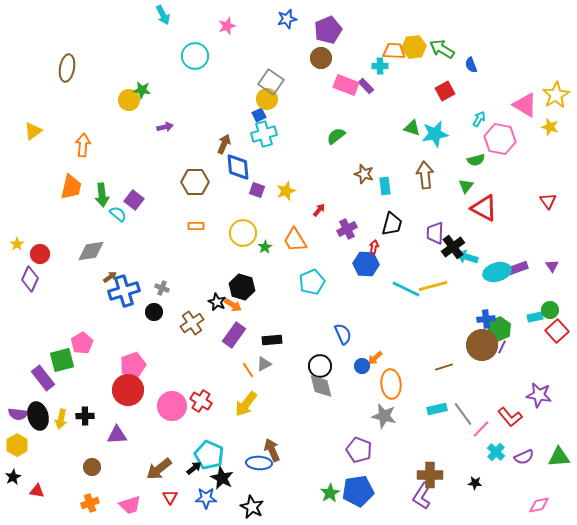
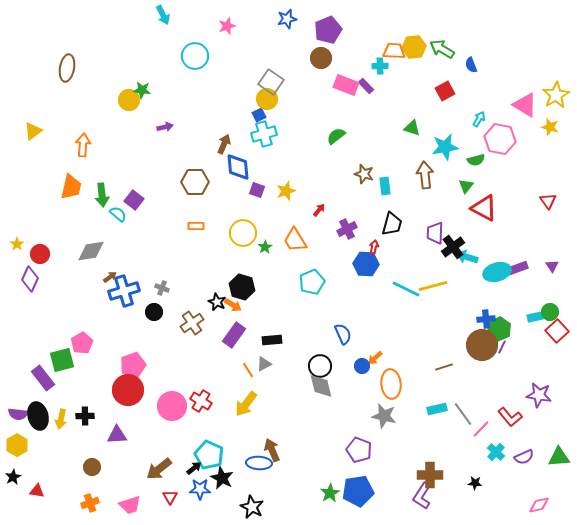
cyan star at (435, 134): moved 10 px right, 13 px down
green circle at (550, 310): moved 2 px down
blue star at (206, 498): moved 6 px left, 9 px up
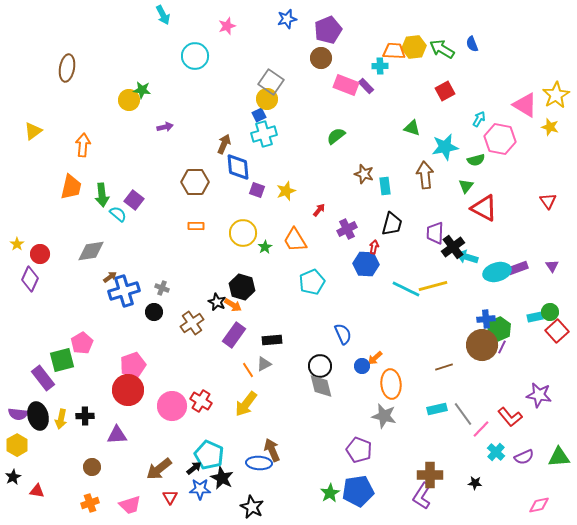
blue semicircle at (471, 65): moved 1 px right, 21 px up
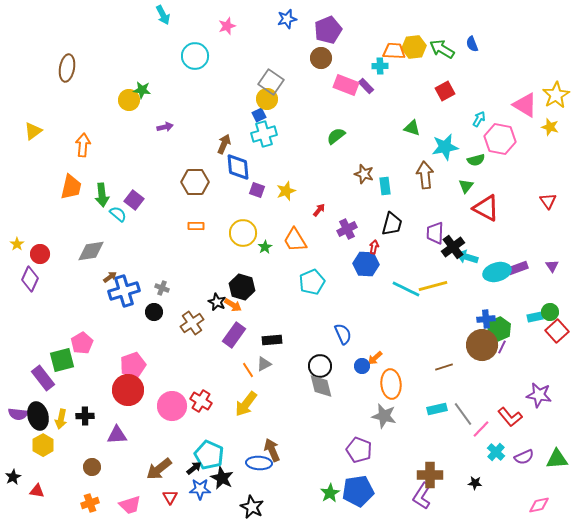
red triangle at (484, 208): moved 2 px right
yellow hexagon at (17, 445): moved 26 px right
green triangle at (559, 457): moved 2 px left, 2 px down
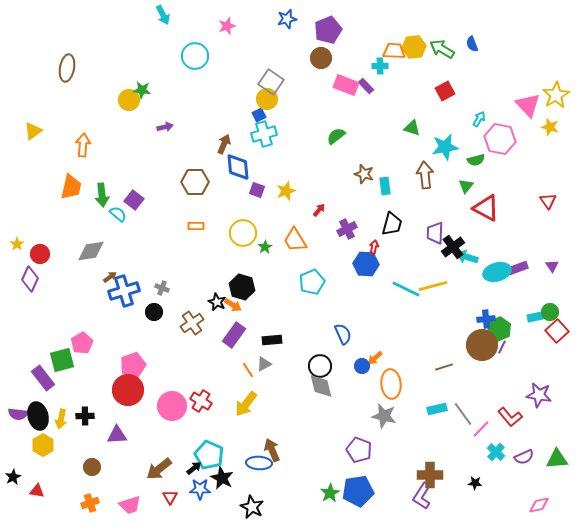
pink triangle at (525, 105): moved 3 px right; rotated 16 degrees clockwise
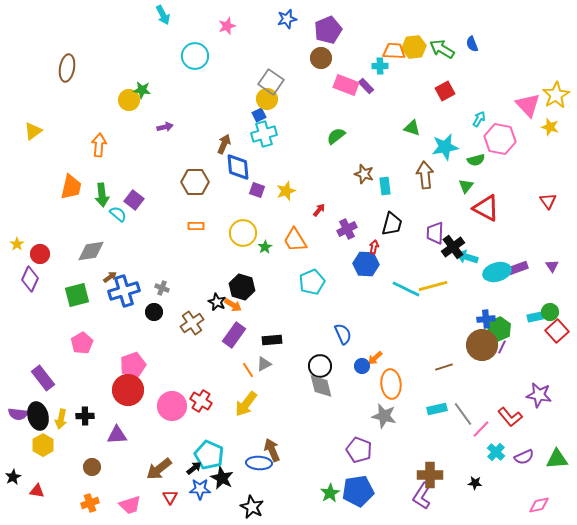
orange arrow at (83, 145): moved 16 px right
green square at (62, 360): moved 15 px right, 65 px up
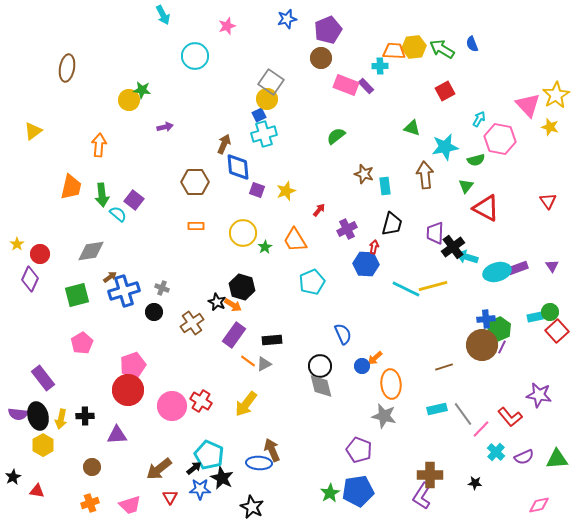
orange line at (248, 370): moved 9 px up; rotated 21 degrees counterclockwise
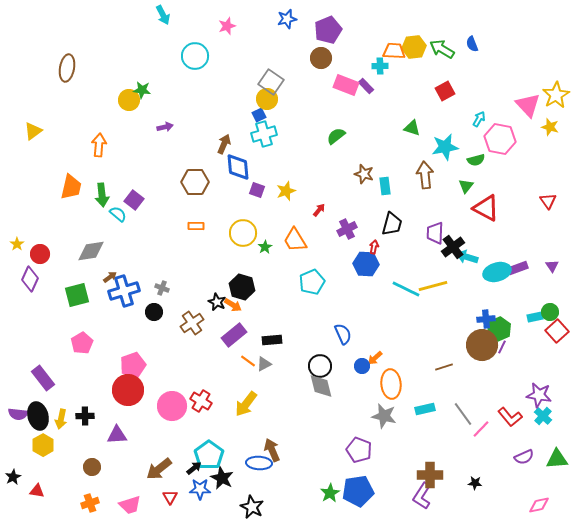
purple rectangle at (234, 335): rotated 15 degrees clockwise
cyan rectangle at (437, 409): moved 12 px left
cyan cross at (496, 452): moved 47 px right, 36 px up
cyan pentagon at (209, 455): rotated 12 degrees clockwise
